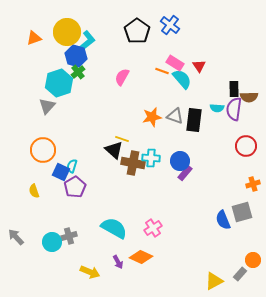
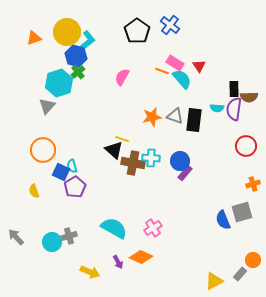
cyan semicircle at (72, 166): rotated 32 degrees counterclockwise
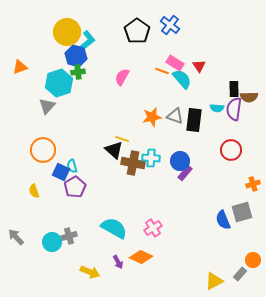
orange triangle at (34, 38): moved 14 px left, 29 px down
green cross at (78, 72): rotated 32 degrees clockwise
red circle at (246, 146): moved 15 px left, 4 px down
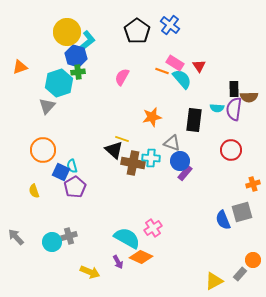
gray triangle at (175, 116): moved 3 px left, 27 px down
cyan semicircle at (114, 228): moved 13 px right, 10 px down
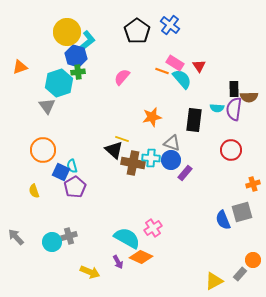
pink semicircle at (122, 77): rotated 12 degrees clockwise
gray triangle at (47, 106): rotated 18 degrees counterclockwise
blue circle at (180, 161): moved 9 px left, 1 px up
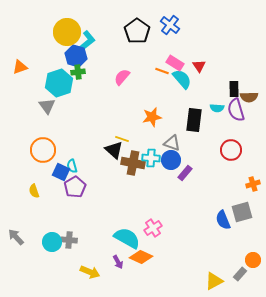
purple semicircle at (234, 109): moved 2 px right, 1 px down; rotated 25 degrees counterclockwise
gray cross at (69, 236): moved 4 px down; rotated 21 degrees clockwise
